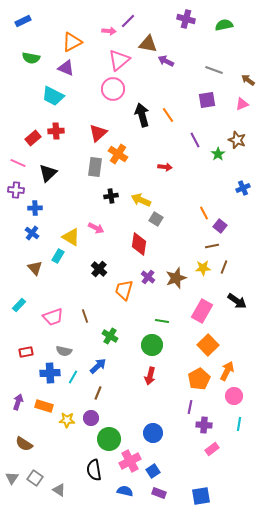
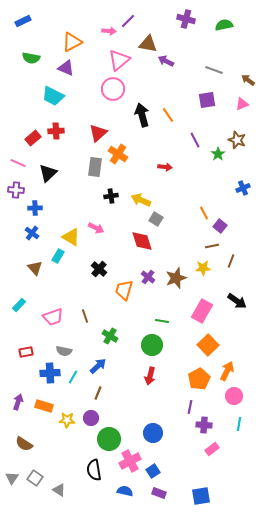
red diamond at (139, 244): moved 3 px right, 3 px up; rotated 25 degrees counterclockwise
brown line at (224, 267): moved 7 px right, 6 px up
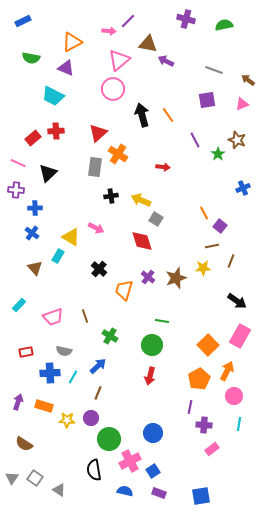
red arrow at (165, 167): moved 2 px left
pink rectangle at (202, 311): moved 38 px right, 25 px down
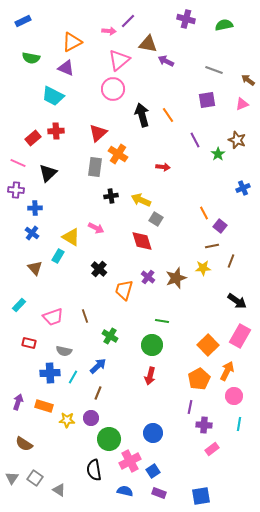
red rectangle at (26, 352): moved 3 px right, 9 px up; rotated 24 degrees clockwise
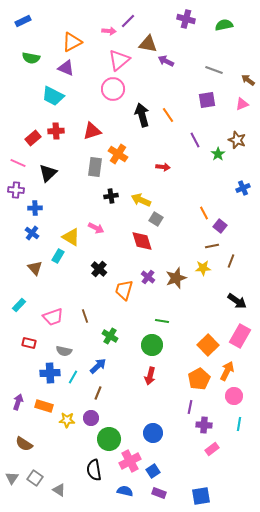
red triangle at (98, 133): moved 6 px left, 2 px up; rotated 24 degrees clockwise
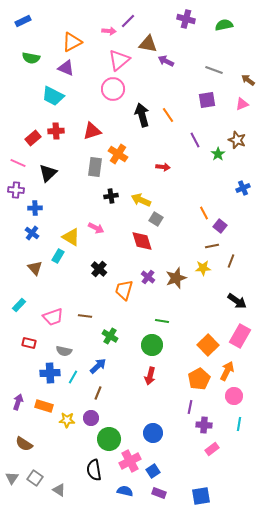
brown line at (85, 316): rotated 64 degrees counterclockwise
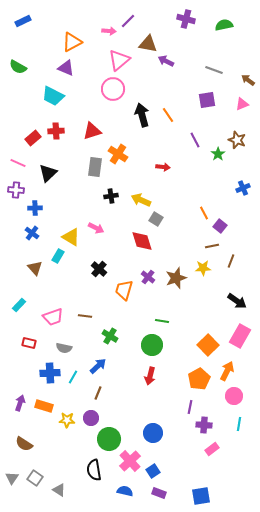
green semicircle at (31, 58): moved 13 px left, 9 px down; rotated 18 degrees clockwise
gray semicircle at (64, 351): moved 3 px up
purple arrow at (18, 402): moved 2 px right, 1 px down
pink cross at (130, 461): rotated 15 degrees counterclockwise
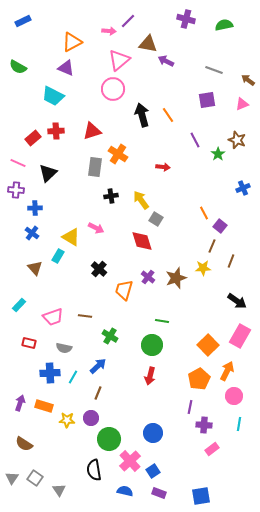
yellow arrow at (141, 200): rotated 30 degrees clockwise
brown line at (212, 246): rotated 56 degrees counterclockwise
gray triangle at (59, 490): rotated 24 degrees clockwise
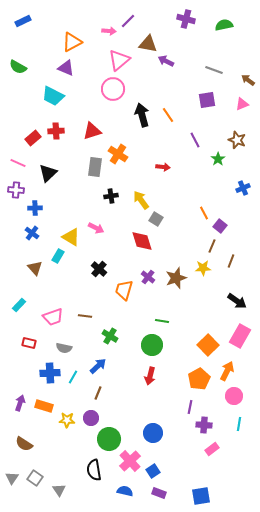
green star at (218, 154): moved 5 px down
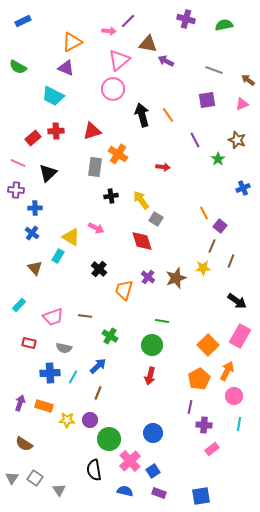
purple circle at (91, 418): moved 1 px left, 2 px down
